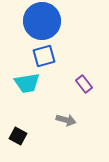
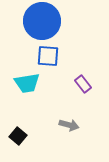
blue square: moved 4 px right; rotated 20 degrees clockwise
purple rectangle: moved 1 px left
gray arrow: moved 3 px right, 5 px down
black square: rotated 12 degrees clockwise
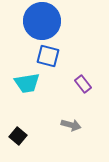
blue square: rotated 10 degrees clockwise
gray arrow: moved 2 px right
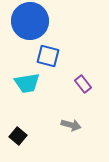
blue circle: moved 12 px left
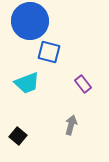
blue square: moved 1 px right, 4 px up
cyan trapezoid: rotated 12 degrees counterclockwise
gray arrow: rotated 90 degrees counterclockwise
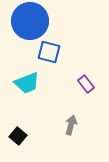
purple rectangle: moved 3 px right
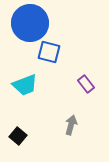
blue circle: moved 2 px down
cyan trapezoid: moved 2 px left, 2 px down
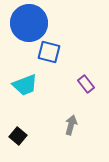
blue circle: moved 1 px left
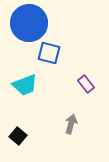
blue square: moved 1 px down
gray arrow: moved 1 px up
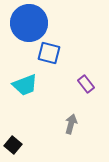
black square: moved 5 px left, 9 px down
